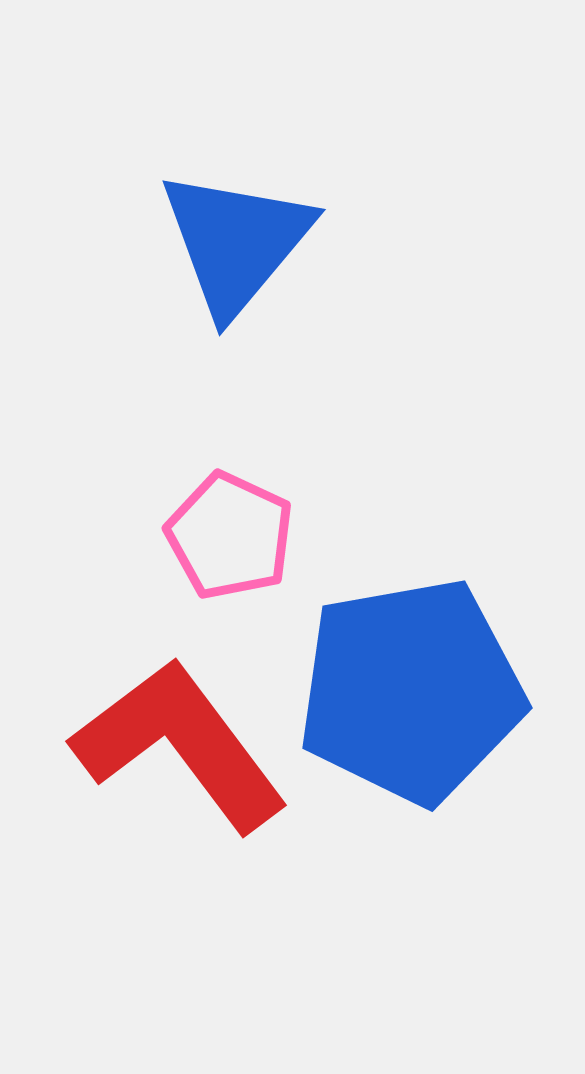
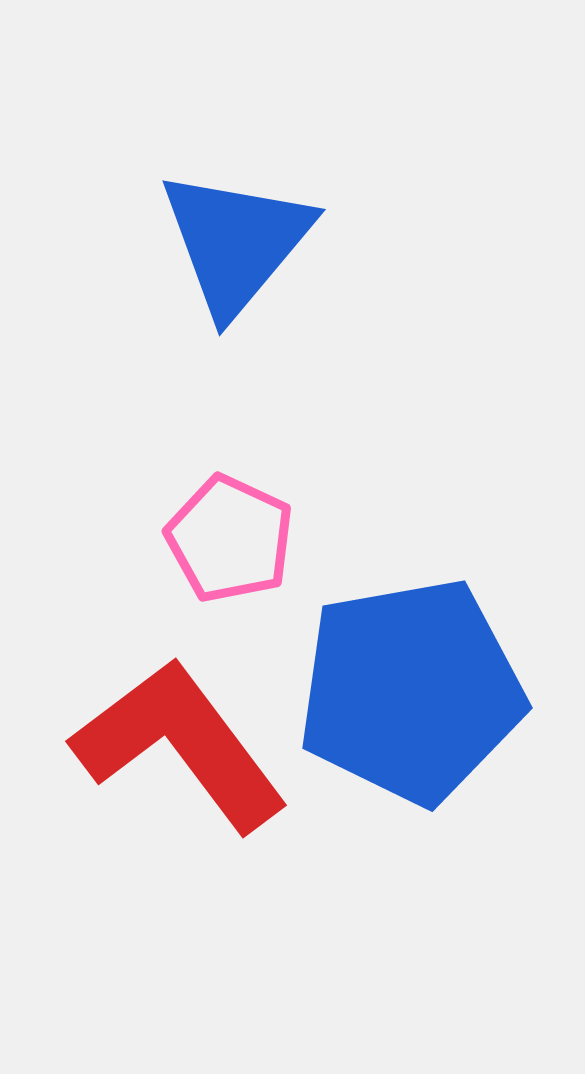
pink pentagon: moved 3 px down
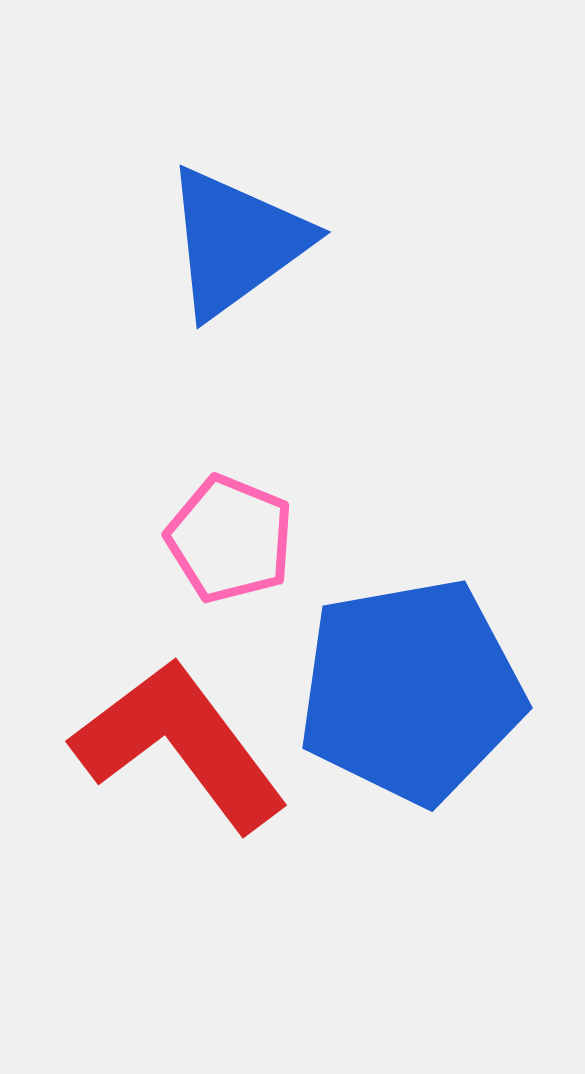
blue triangle: rotated 14 degrees clockwise
pink pentagon: rotated 3 degrees counterclockwise
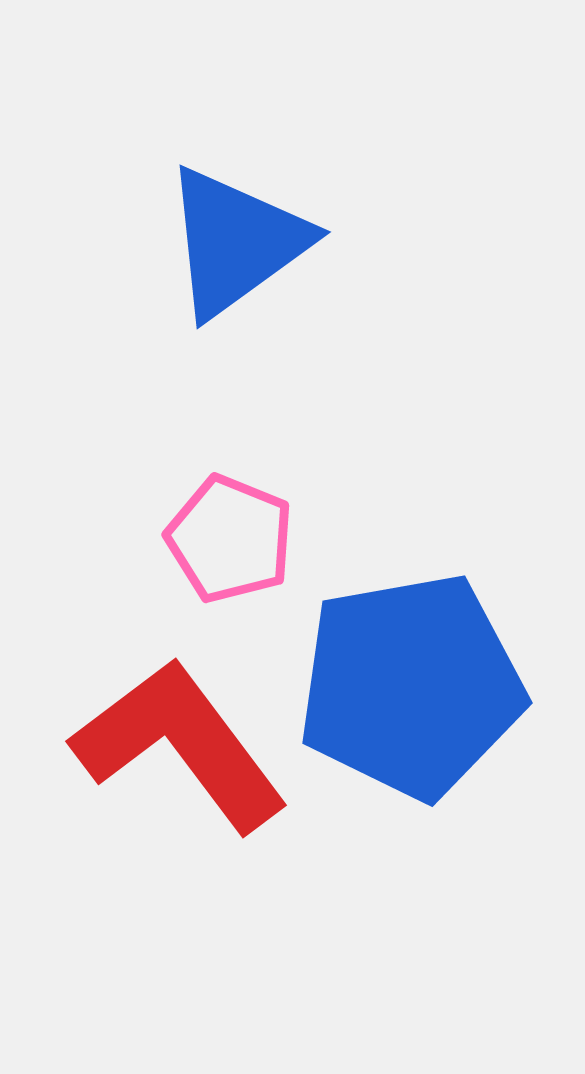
blue pentagon: moved 5 px up
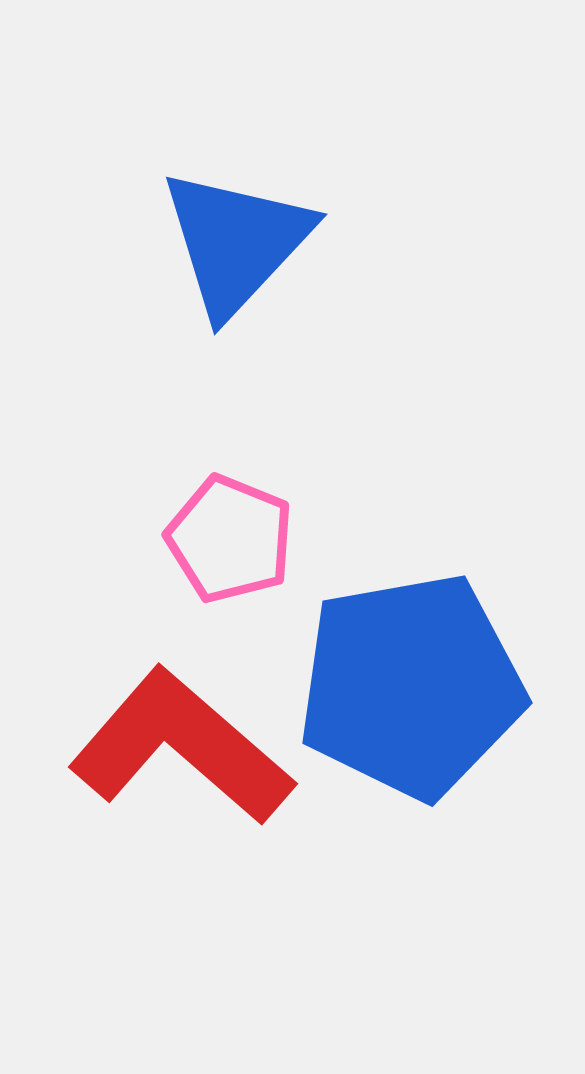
blue triangle: rotated 11 degrees counterclockwise
red L-shape: moved 1 px right, 2 px down; rotated 12 degrees counterclockwise
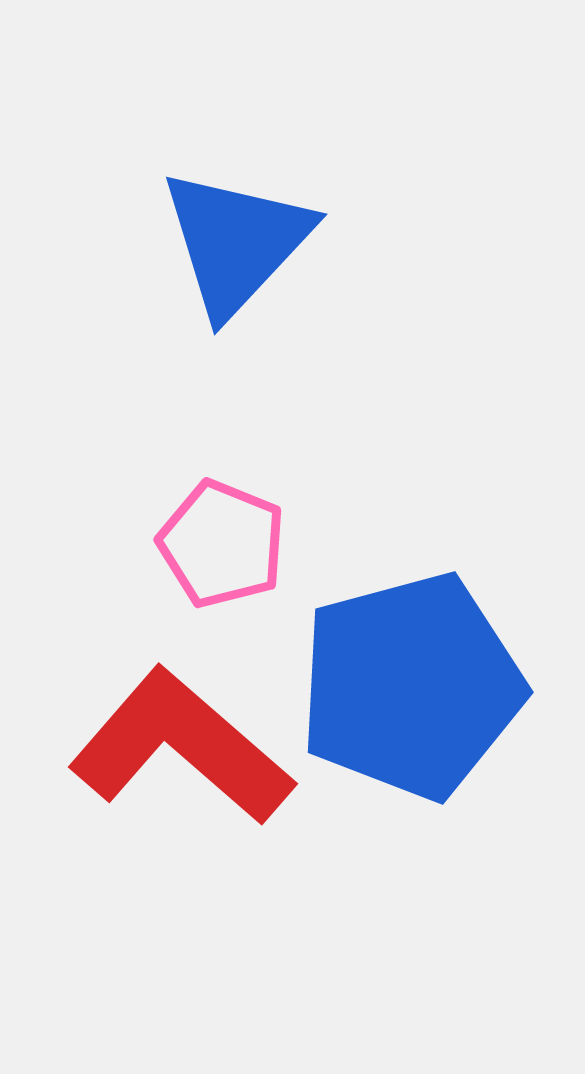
pink pentagon: moved 8 px left, 5 px down
blue pentagon: rotated 5 degrees counterclockwise
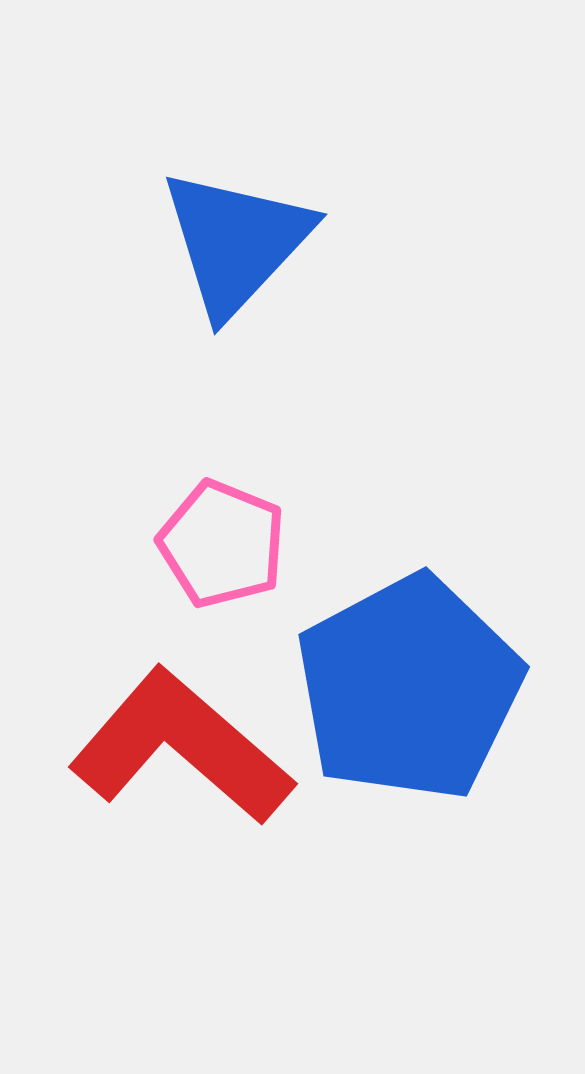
blue pentagon: moved 2 px left, 2 px down; rotated 13 degrees counterclockwise
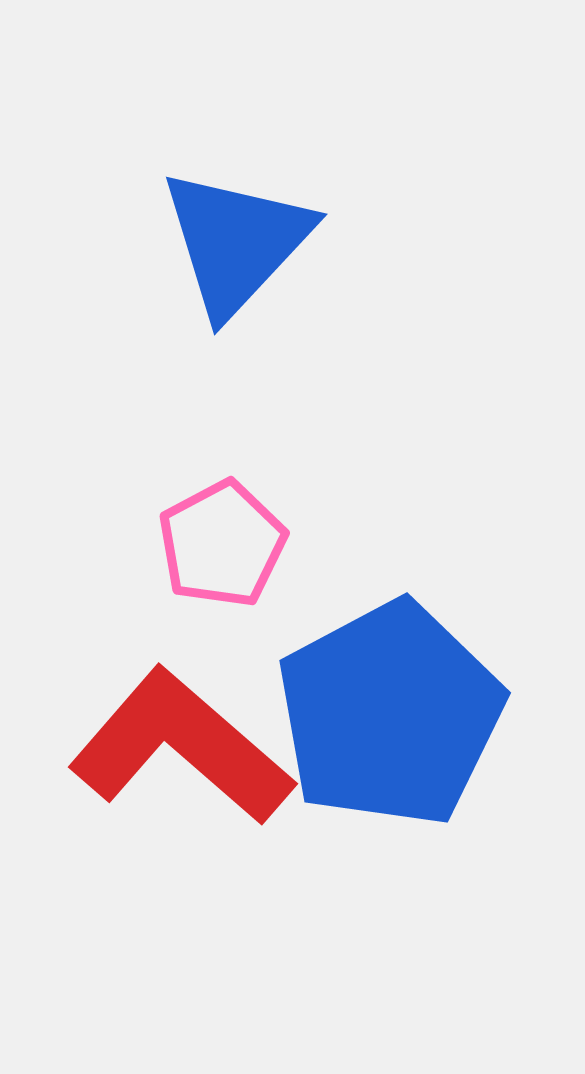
pink pentagon: rotated 22 degrees clockwise
blue pentagon: moved 19 px left, 26 px down
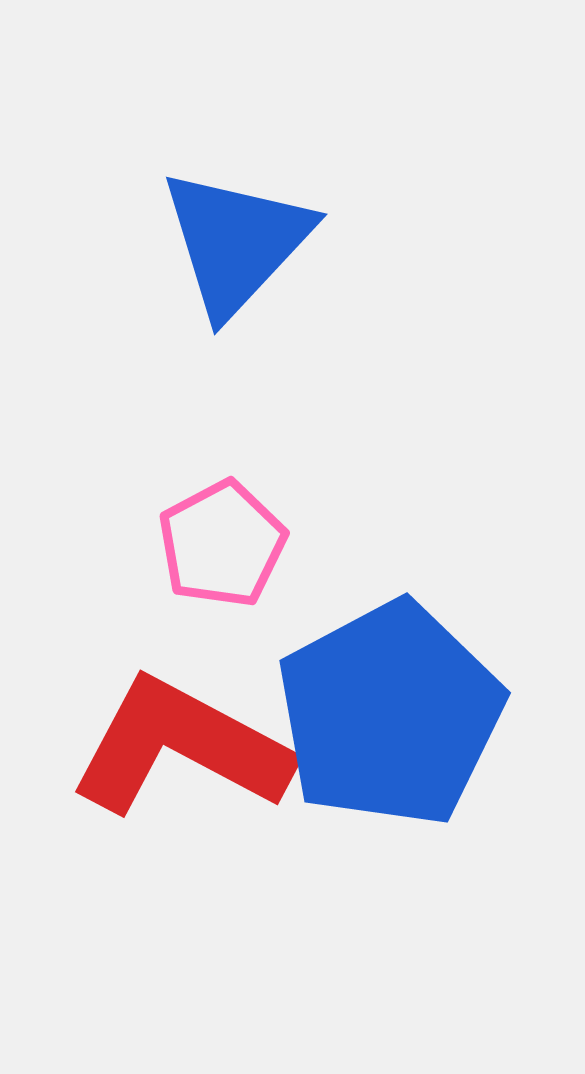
red L-shape: rotated 13 degrees counterclockwise
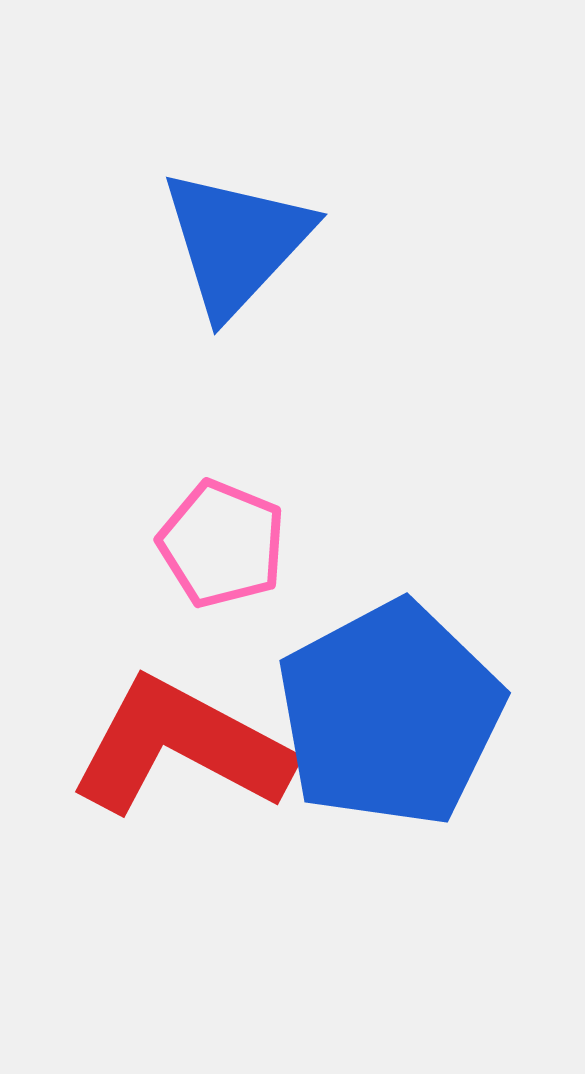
pink pentagon: rotated 22 degrees counterclockwise
